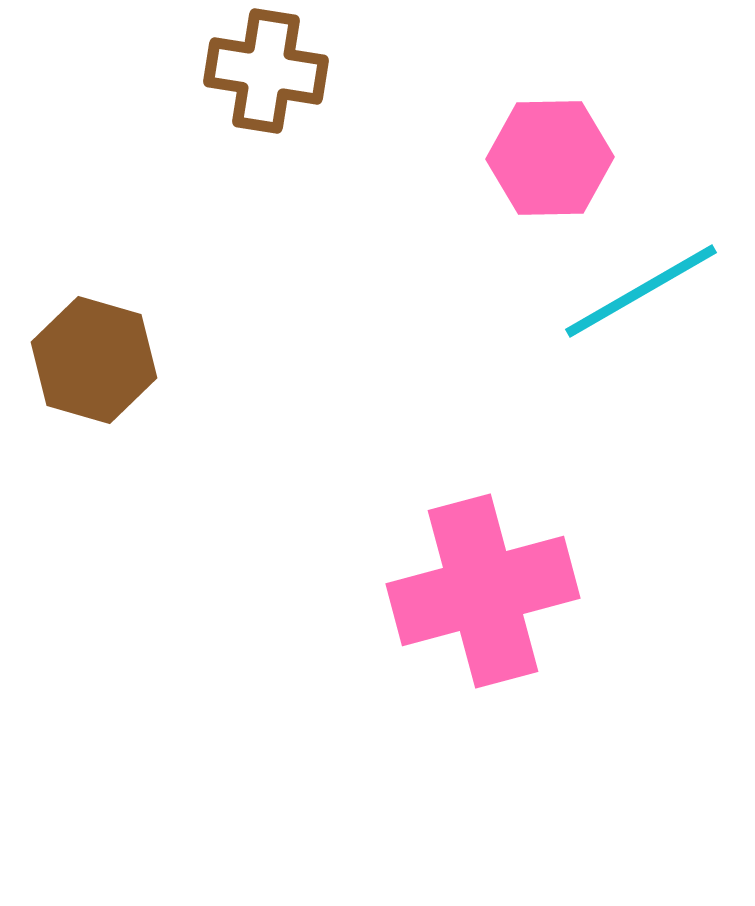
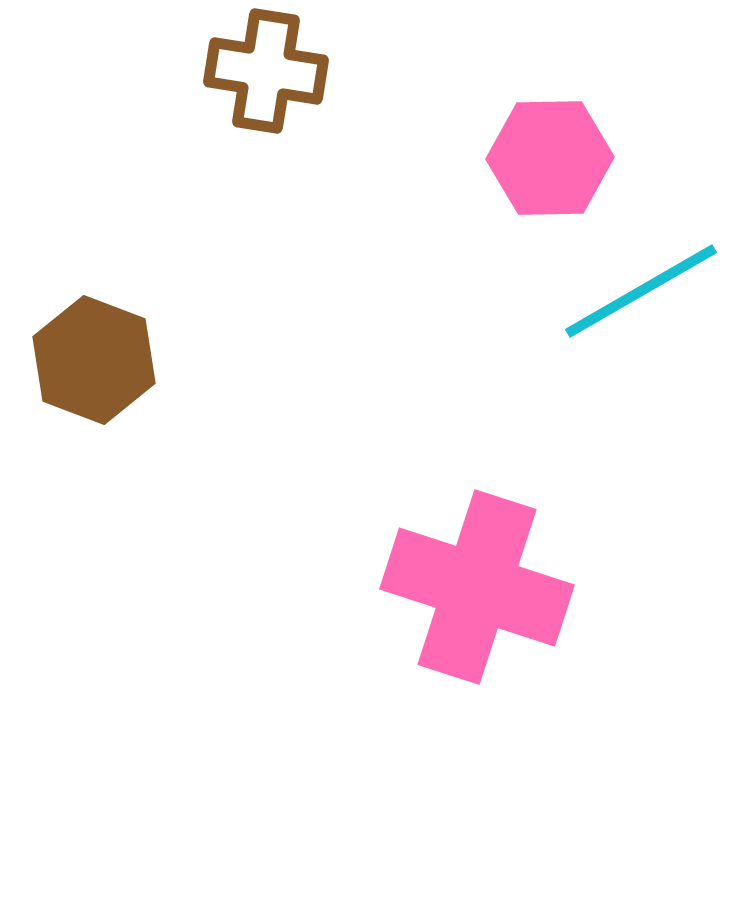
brown hexagon: rotated 5 degrees clockwise
pink cross: moved 6 px left, 4 px up; rotated 33 degrees clockwise
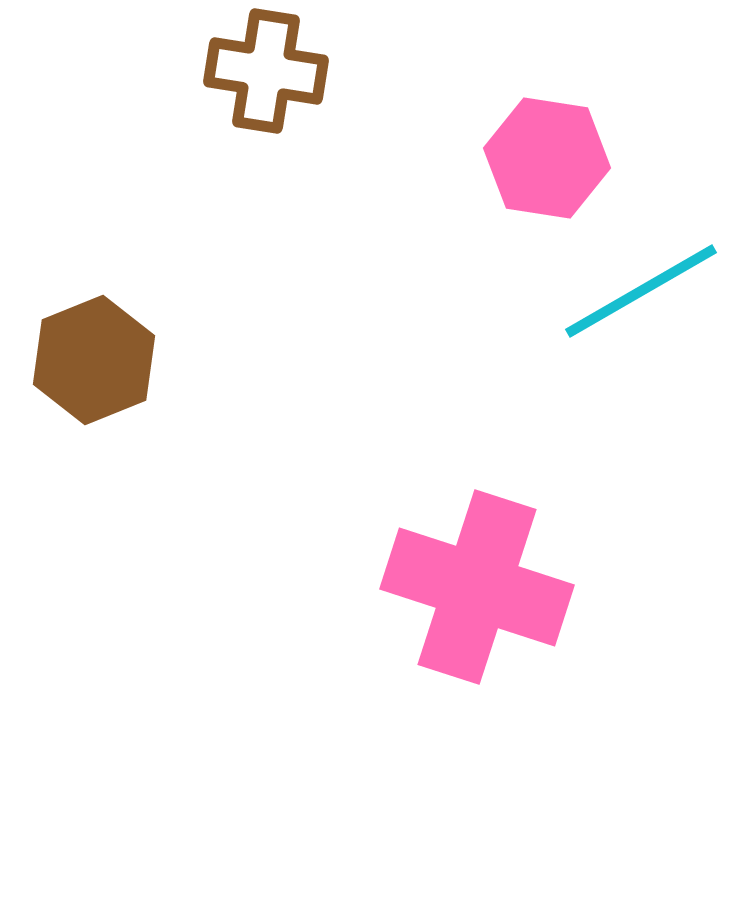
pink hexagon: moved 3 px left; rotated 10 degrees clockwise
brown hexagon: rotated 17 degrees clockwise
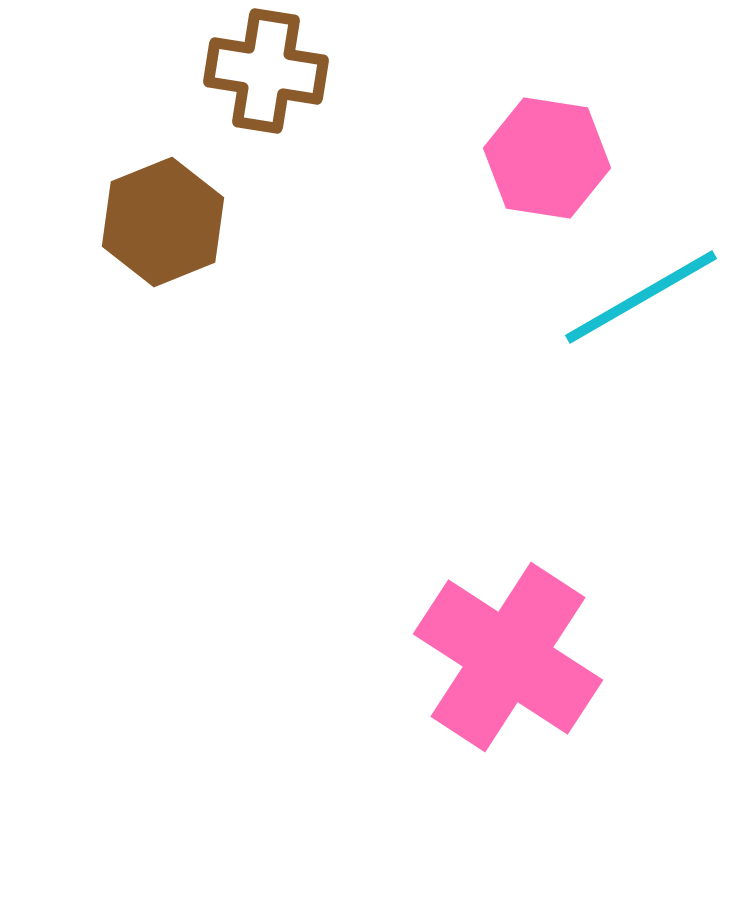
cyan line: moved 6 px down
brown hexagon: moved 69 px right, 138 px up
pink cross: moved 31 px right, 70 px down; rotated 15 degrees clockwise
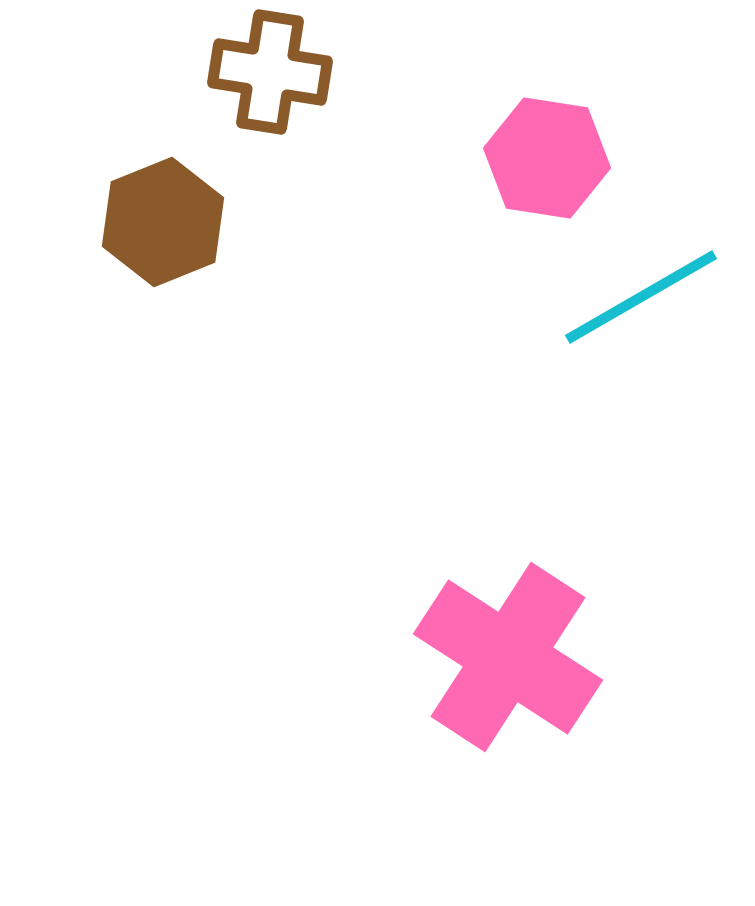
brown cross: moved 4 px right, 1 px down
